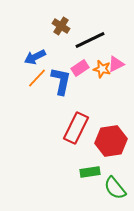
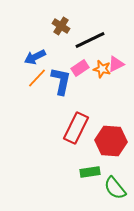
red hexagon: rotated 12 degrees clockwise
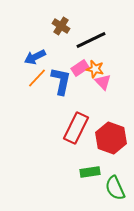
black line: moved 1 px right
pink triangle: moved 13 px left, 18 px down; rotated 48 degrees counterclockwise
orange star: moved 7 px left
red hexagon: moved 3 px up; rotated 16 degrees clockwise
green semicircle: rotated 15 degrees clockwise
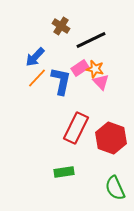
blue arrow: rotated 20 degrees counterclockwise
pink triangle: moved 2 px left
green rectangle: moved 26 px left
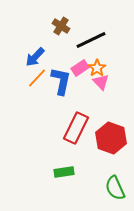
orange star: moved 2 px right, 1 px up; rotated 24 degrees clockwise
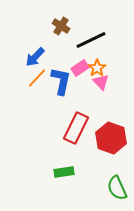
green semicircle: moved 2 px right
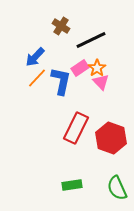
green rectangle: moved 8 px right, 13 px down
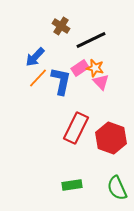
orange star: moved 2 px left; rotated 24 degrees counterclockwise
orange line: moved 1 px right
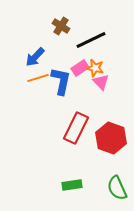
orange line: rotated 30 degrees clockwise
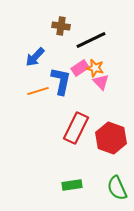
brown cross: rotated 24 degrees counterclockwise
orange line: moved 13 px down
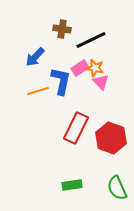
brown cross: moved 1 px right, 3 px down
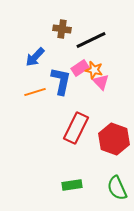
orange star: moved 1 px left, 2 px down
orange line: moved 3 px left, 1 px down
red hexagon: moved 3 px right, 1 px down
